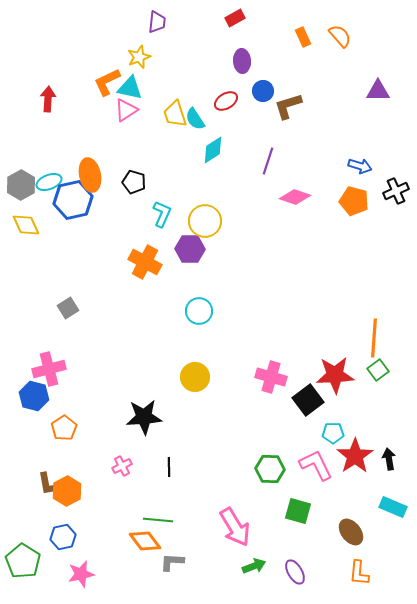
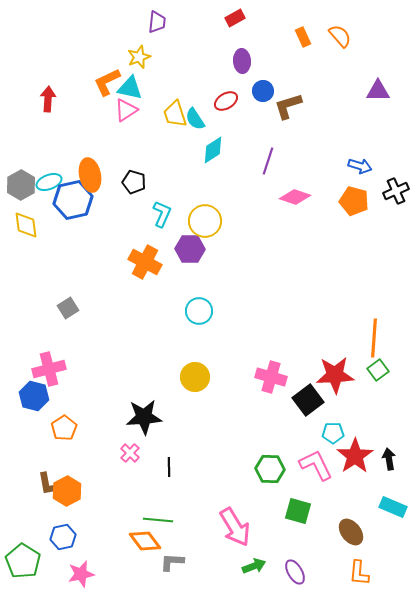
yellow diamond at (26, 225): rotated 16 degrees clockwise
pink cross at (122, 466): moved 8 px right, 13 px up; rotated 18 degrees counterclockwise
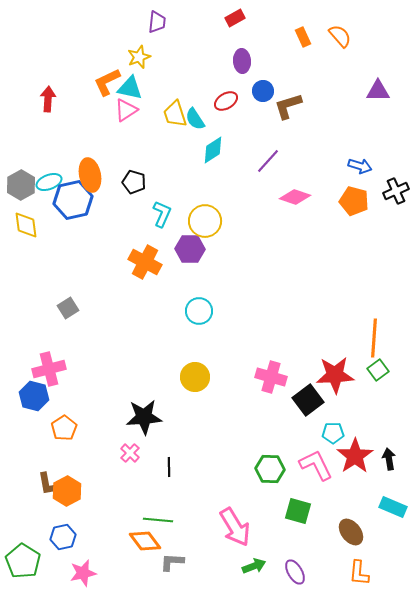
purple line at (268, 161): rotated 24 degrees clockwise
pink star at (81, 574): moved 2 px right, 1 px up
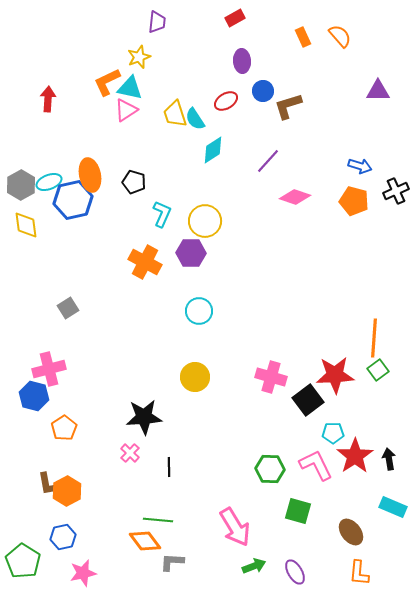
purple hexagon at (190, 249): moved 1 px right, 4 px down
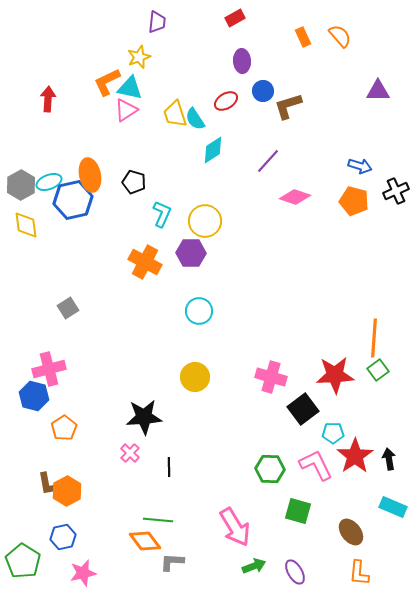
black square at (308, 400): moved 5 px left, 9 px down
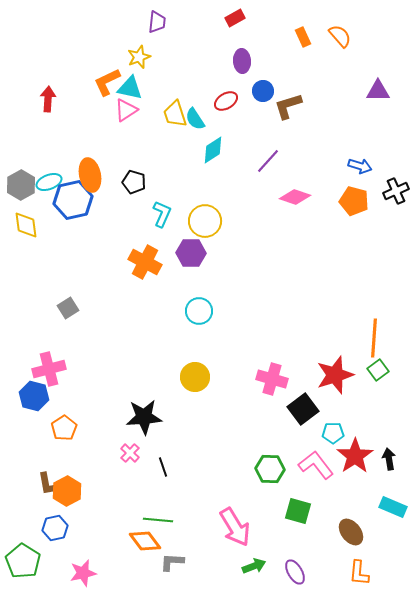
red star at (335, 375): rotated 15 degrees counterclockwise
pink cross at (271, 377): moved 1 px right, 2 px down
pink L-shape at (316, 465): rotated 12 degrees counterclockwise
black line at (169, 467): moved 6 px left; rotated 18 degrees counterclockwise
blue hexagon at (63, 537): moved 8 px left, 9 px up
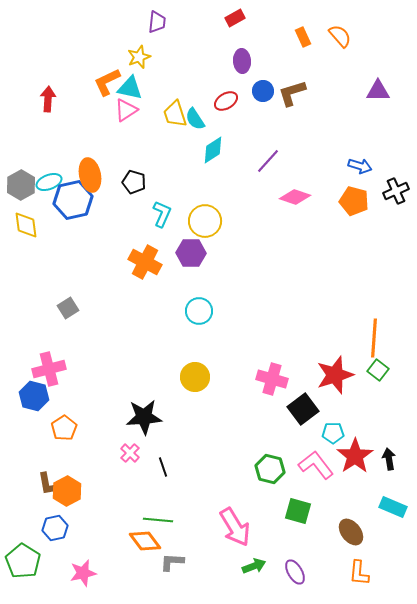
brown L-shape at (288, 106): moved 4 px right, 13 px up
green square at (378, 370): rotated 15 degrees counterclockwise
green hexagon at (270, 469): rotated 12 degrees clockwise
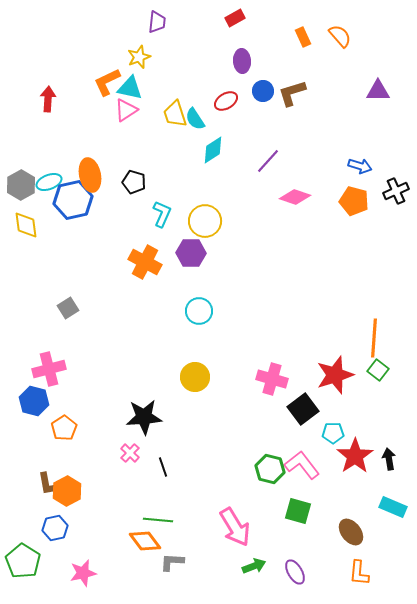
blue hexagon at (34, 396): moved 5 px down
pink L-shape at (316, 465): moved 14 px left
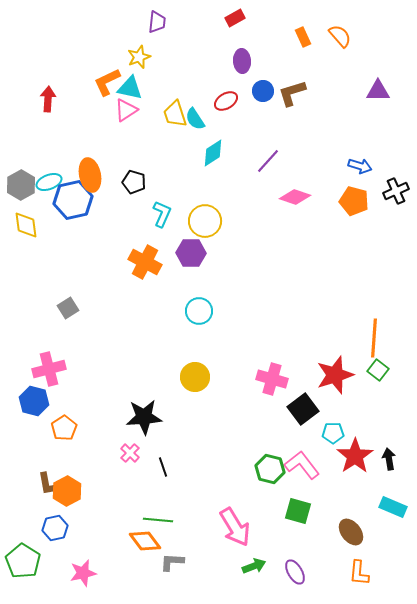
cyan diamond at (213, 150): moved 3 px down
